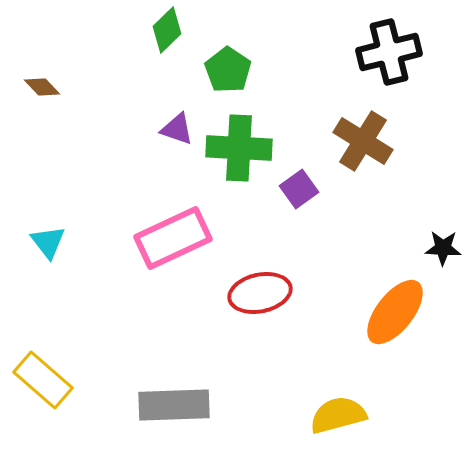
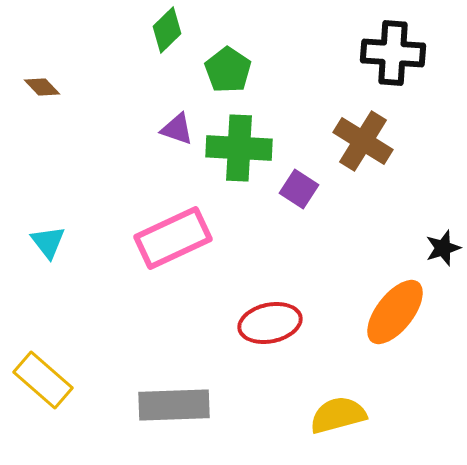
black cross: moved 4 px right, 1 px down; rotated 18 degrees clockwise
purple square: rotated 21 degrees counterclockwise
black star: rotated 21 degrees counterclockwise
red ellipse: moved 10 px right, 30 px down
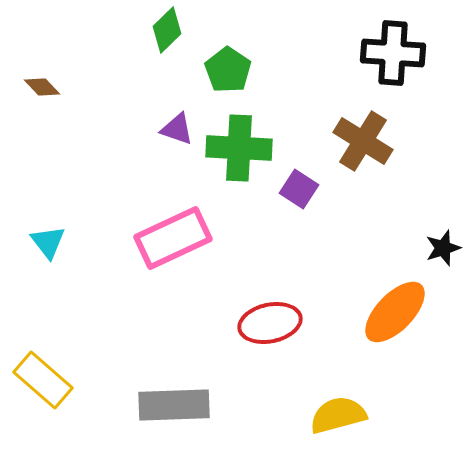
orange ellipse: rotated 6 degrees clockwise
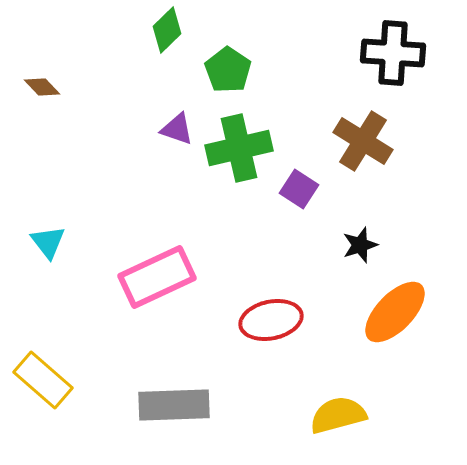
green cross: rotated 16 degrees counterclockwise
pink rectangle: moved 16 px left, 39 px down
black star: moved 83 px left, 3 px up
red ellipse: moved 1 px right, 3 px up
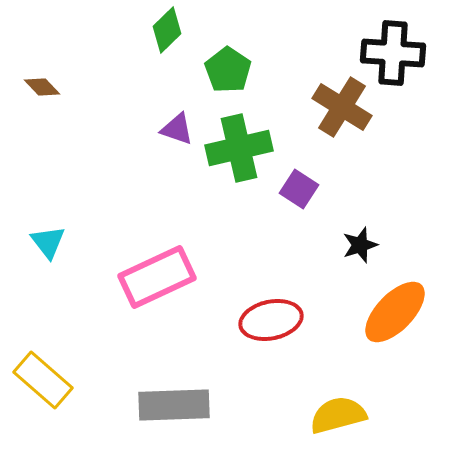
brown cross: moved 21 px left, 34 px up
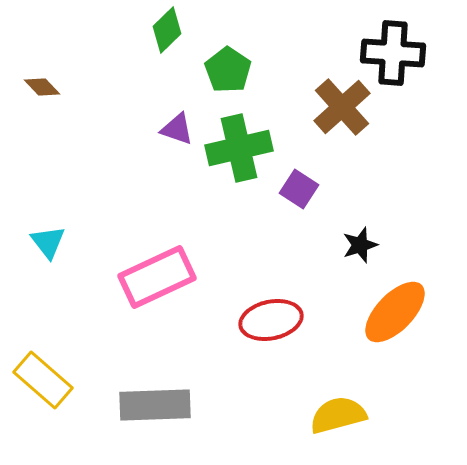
brown cross: rotated 16 degrees clockwise
gray rectangle: moved 19 px left
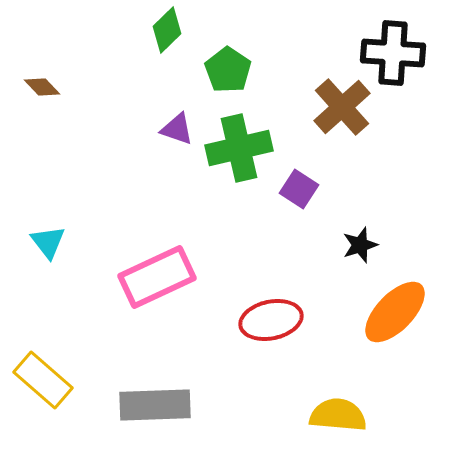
yellow semicircle: rotated 20 degrees clockwise
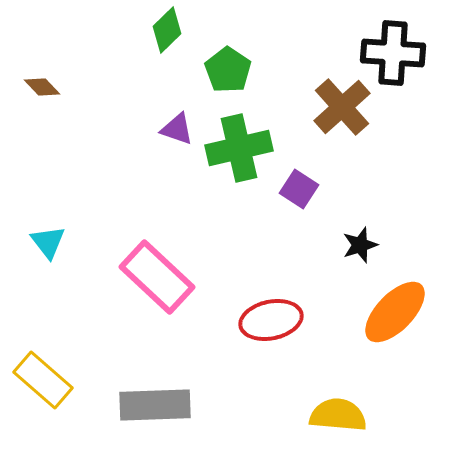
pink rectangle: rotated 68 degrees clockwise
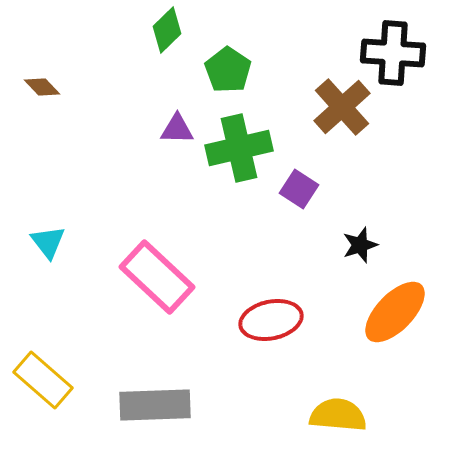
purple triangle: rotated 18 degrees counterclockwise
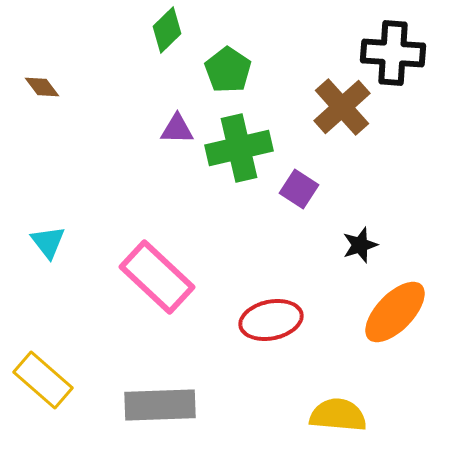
brown diamond: rotated 6 degrees clockwise
gray rectangle: moved 5 px right
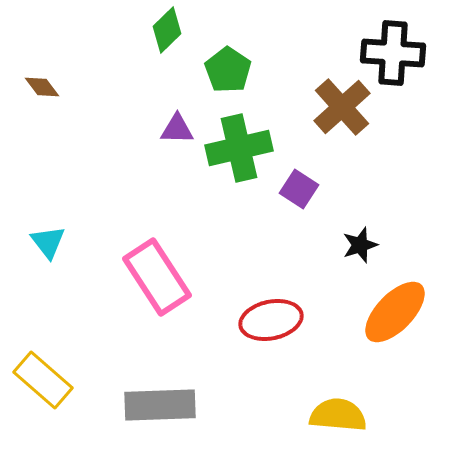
pink rectangle: rotated 14 degrees clockwise
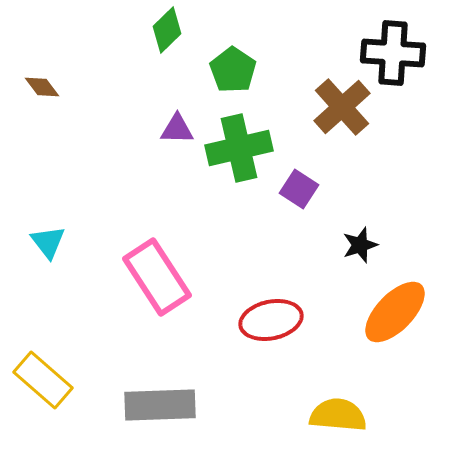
green pentagon: moved 5 px right
